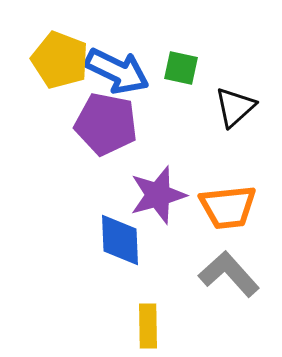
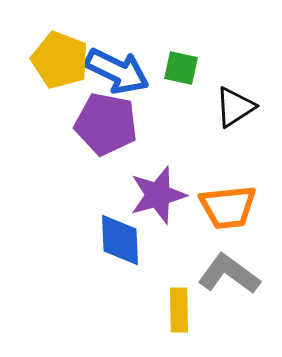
black triangle: rotated 9 degrees clockwise
gray L-shape: rotated 12 degrees counterclockwise
yellow rectangle: moved 31 px right, 16 px up
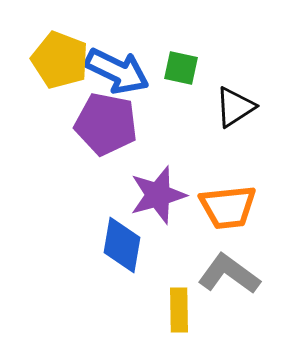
blue diamond: moved 2 px right, 5 px down; rotated 12 degrees clockwise
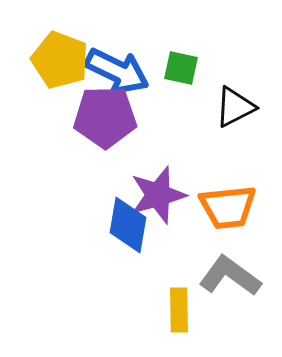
black triangle: rotated 6 degrees clockwise
purple pentagon: moved 1 px left, 7 px up; rotated 12 degrees counterclockwise
blue diamond: moved 6 px right, 20 px up
gray L-shape: moved 1 px right, 2 px down
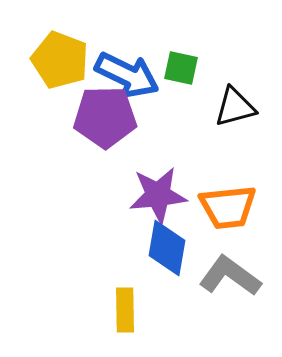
blue arrow: moved 10 px right, 4 px down
black triangle: rotated 12 degrees clockwise
purple star: rotated 10 degrees clockwise
blue diamond: moved 39 px right, 23 px down
yellow rectangle: moved 54 px left
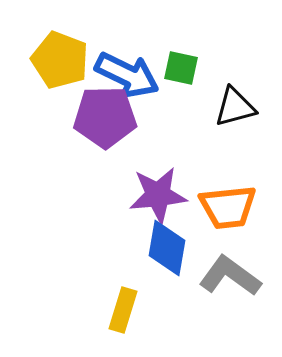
yellow rectangle: moved 2 px left; rotated 18 degrees clockwise
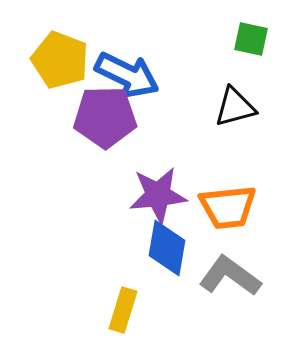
green square: moved 70 px right, 29 px up
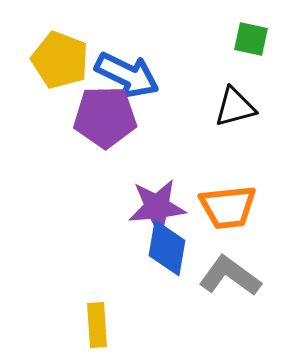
purple star: moved 1 px left, 12 px down
yellow rectangle: moved 26 px left, 15 px down; rotated 21 degrees counterclockwise
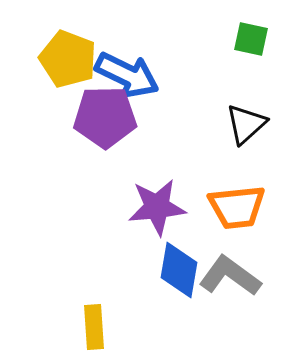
yellow pentagon: moved 8 px right, 1 px up
black triangle: moved 11 px right, 17 px down; rotated 27 degrees counterclockwise
orange trapezoid: moved 9 px right
blue diamond: moved 12 px right, 22 px down
yellow rectangle: moved 3 px left, 2 px down
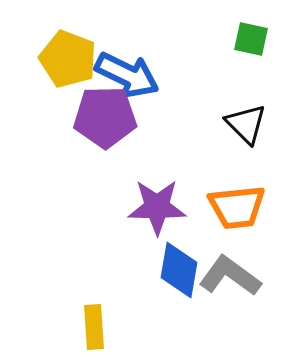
black triangle: rotated 33 degrees counterclockwise
purple star: rotated 6 degrees clockwise
